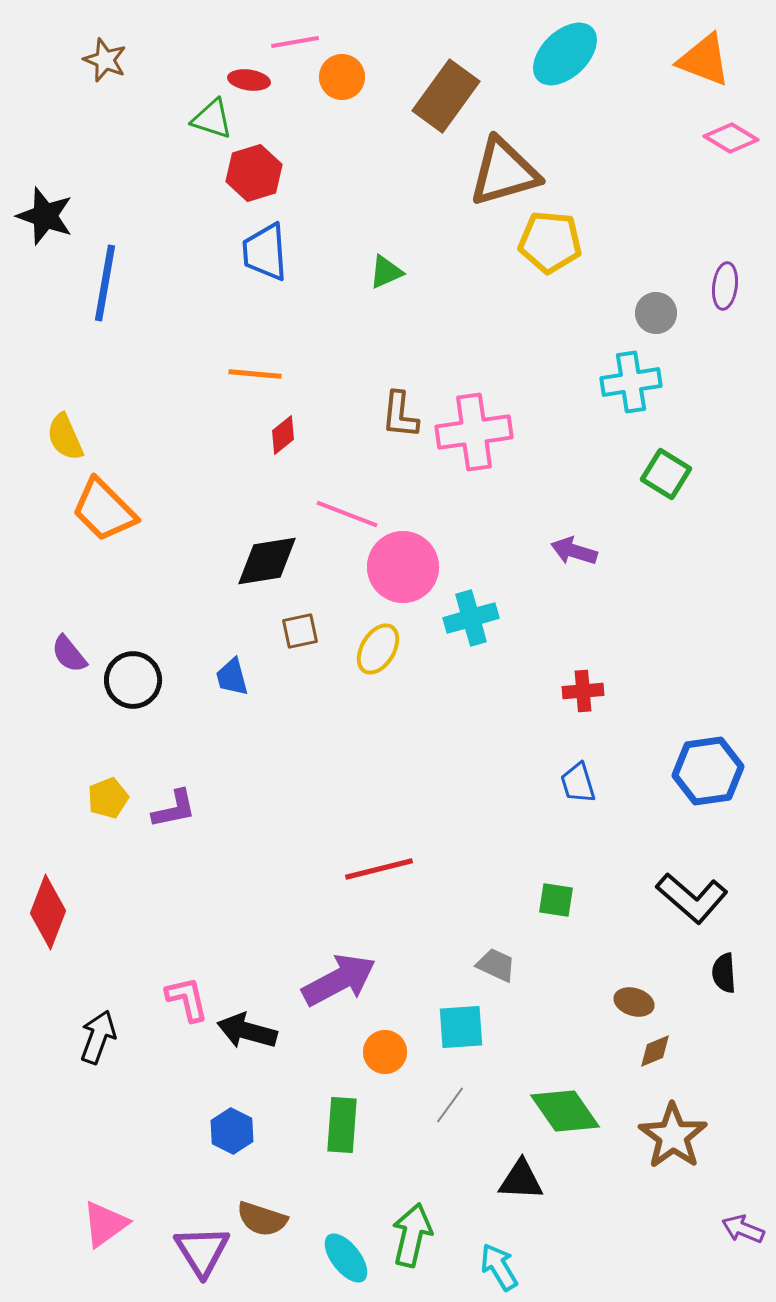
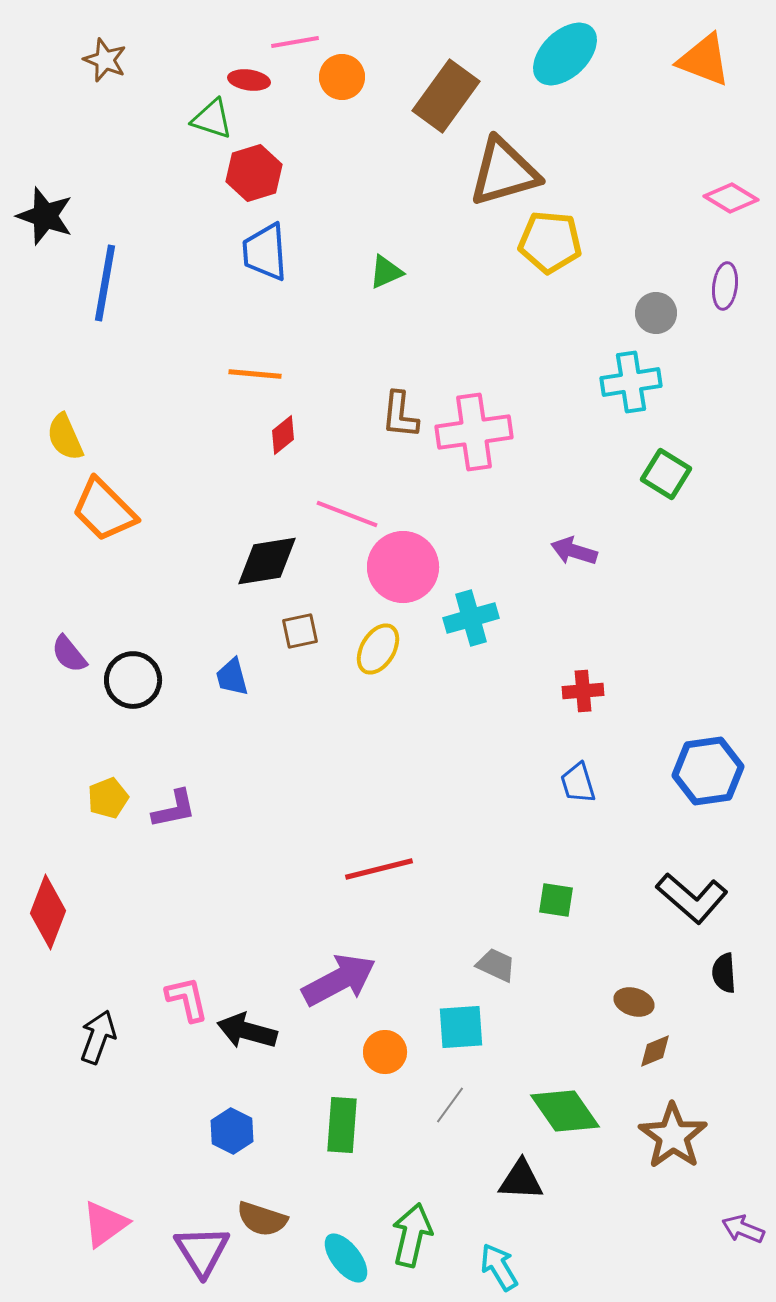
pink diamond at (731, 138): moved 60 px down
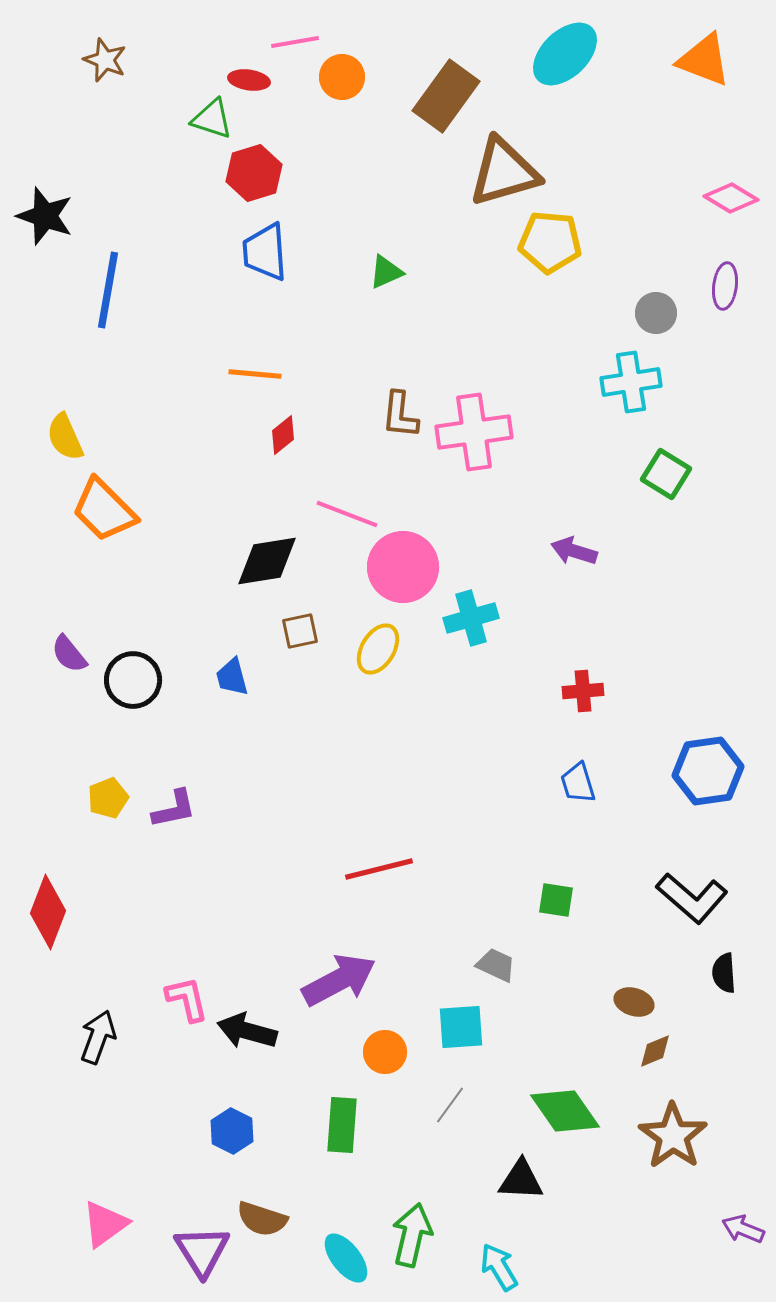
blue line at (105, 283): moved 3 px right, 7 px down
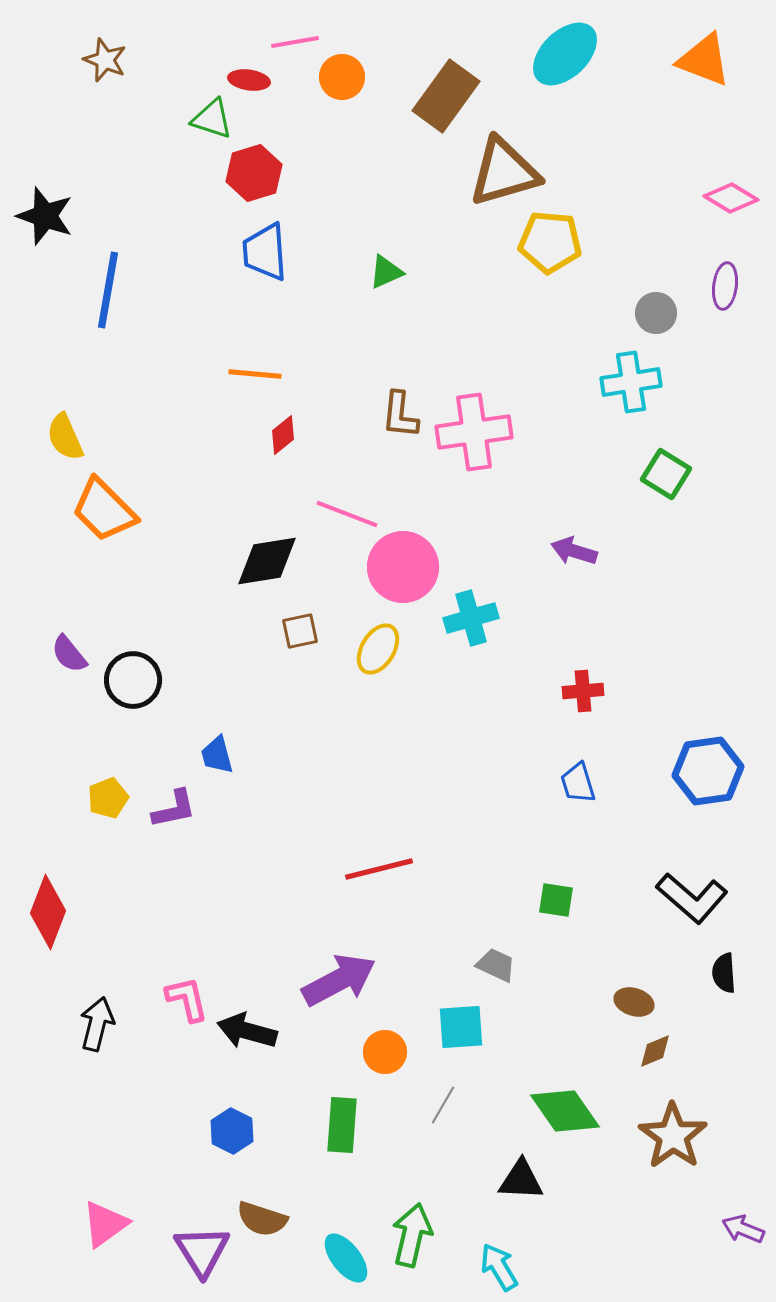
blue trapezoid at (232, 677): moved 15 px left, 78 px down
black arrow at (98, 1037): moved 1 px left, 13 px up; rotated 6 degrees counterclockwise
gray line at (450, 1105): moved 7 px left; rotated 6 degrees counterclockwise
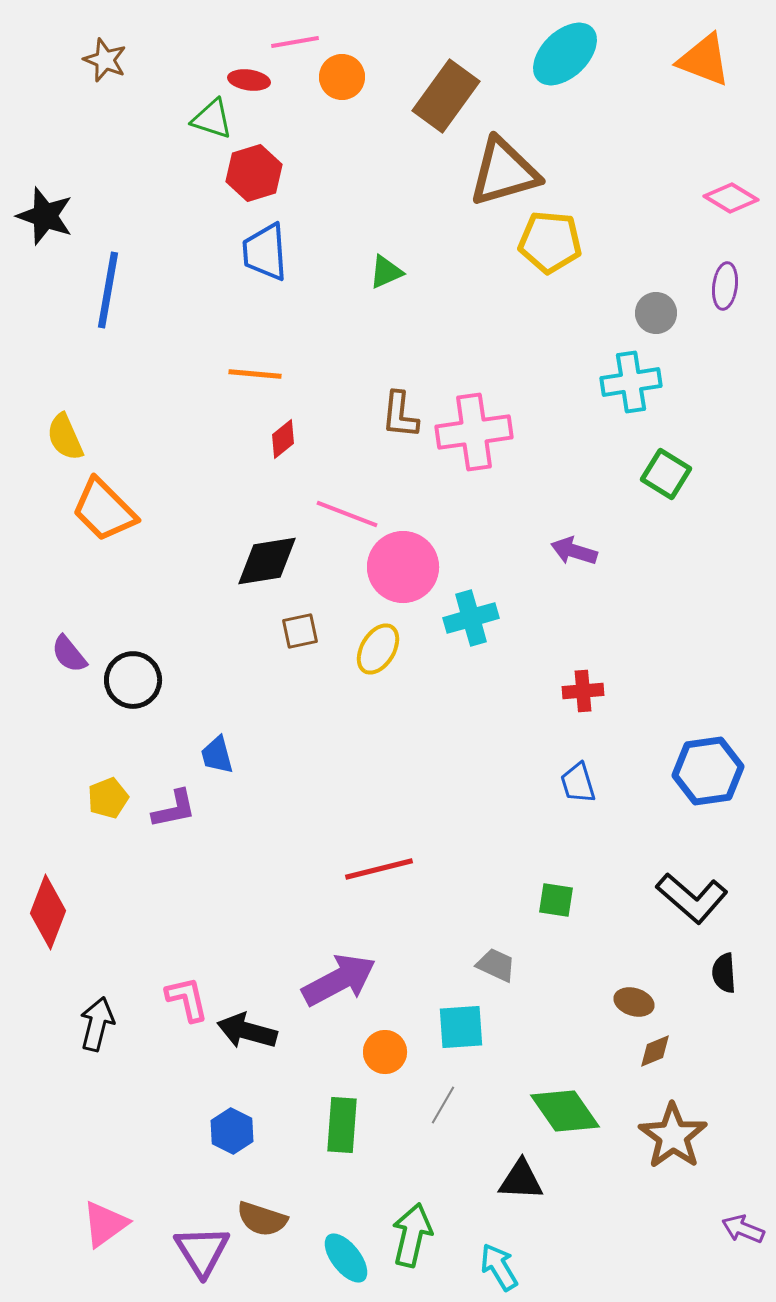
red diamond at (283, 435): moved 4 px down
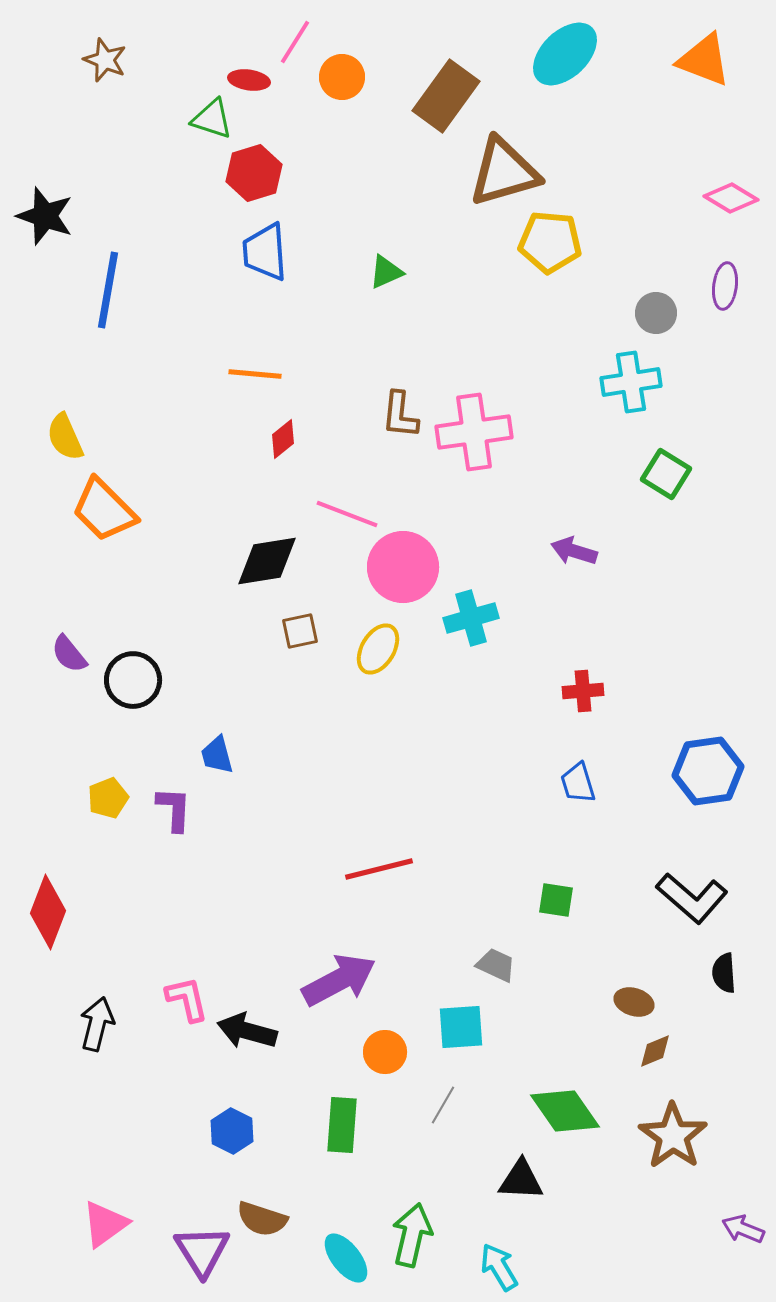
pink line at (295, 42): rotated 48 degrees counterclockwise
purple L-shape at (174, 809): rotated 75 degrees counterclockwise
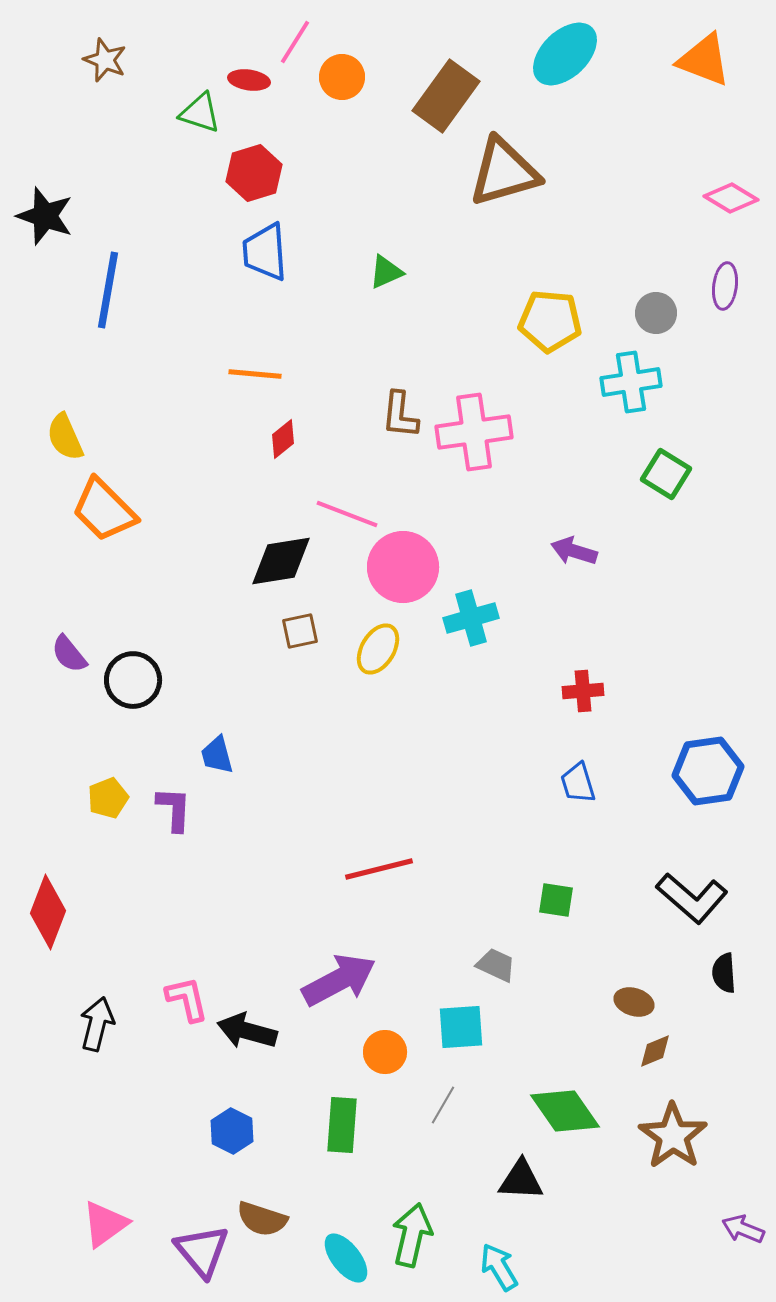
green triangle at (212, 119): moved 12 px left, 6 px up
yellow pentagon at (550, 242): moved 79 px down
black diamond at (267, 561): moved 14 px right
purple triangle at (202, 1251): rotated 8 degrees counterclockwise
